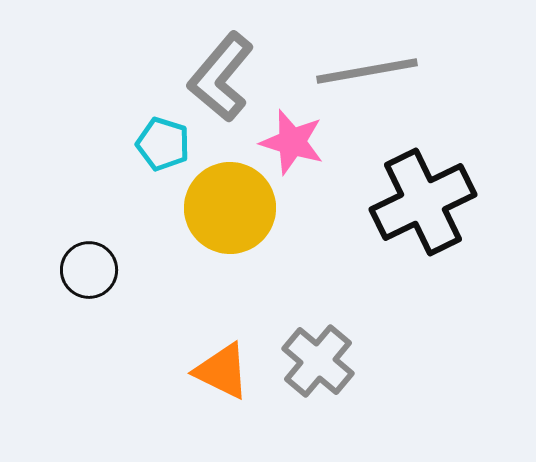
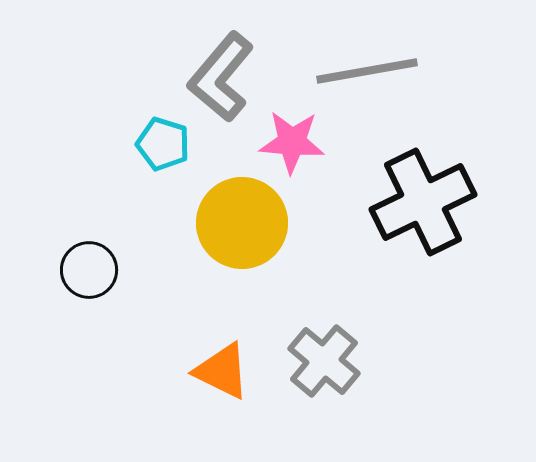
pink star: rotated 12 degrees counterclockwise
yellow circle: moved 12 px right, 15 px down
gray cross: moved 6 px right
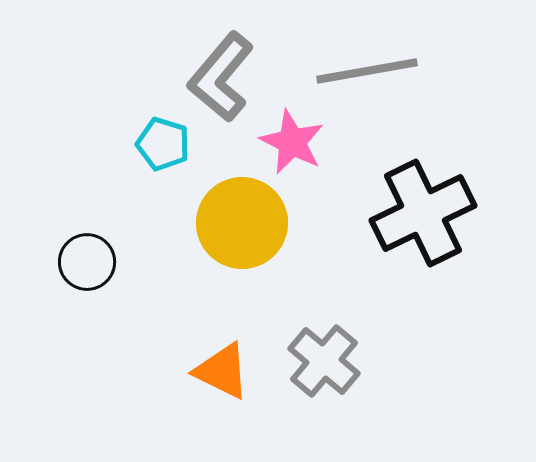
pink star: rotated 22 degrees clockwise
black cross: moved 11 px down
black circle: moved 2 px left, 8 px up
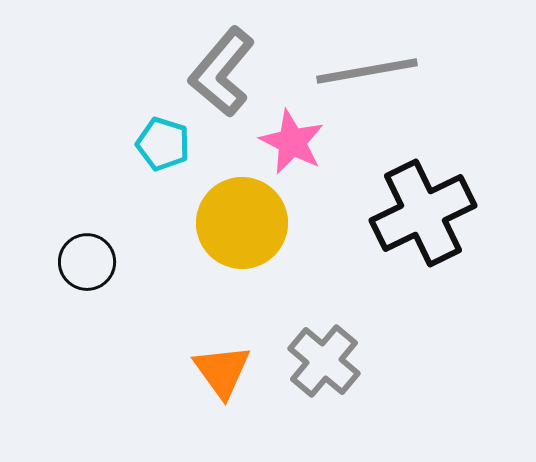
gray L-shape: moved 1 px right, 5 px up
orange triangle: rotated 28 degrees clockwise
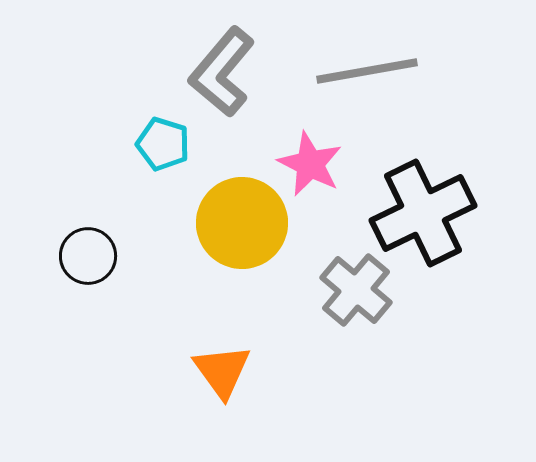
pink star: moved 18 px right, 22 px down
black circle: moved 1 px right, 6 px up
gray cross: moved 32 px right, 71 px up
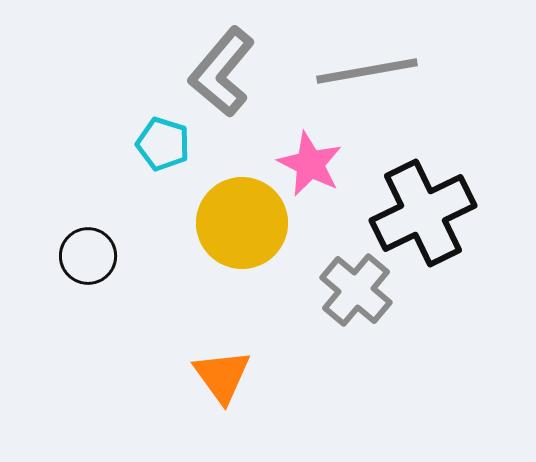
orange triangle: moved 5 px down
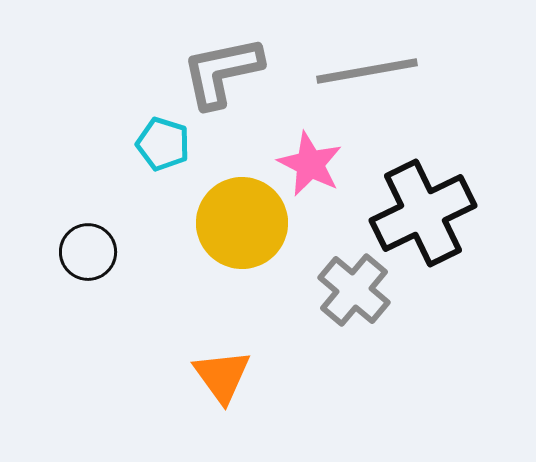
gray L-shape: rotated 38 degrees clockwise
black circle: moved 4 px up
gray cross: moved 2 px left
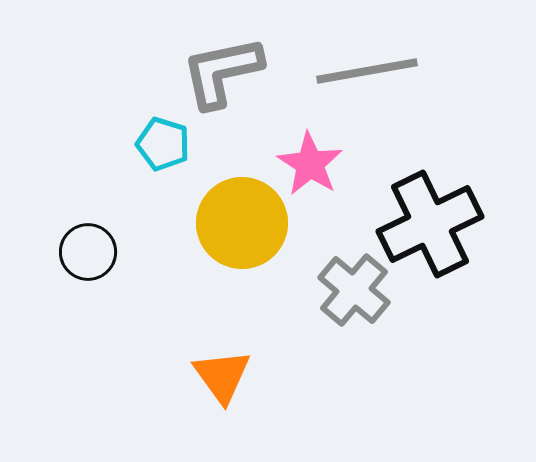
pink star: rotated 6 degrees clockwise
black cross: moved 7 px right, 11 px down
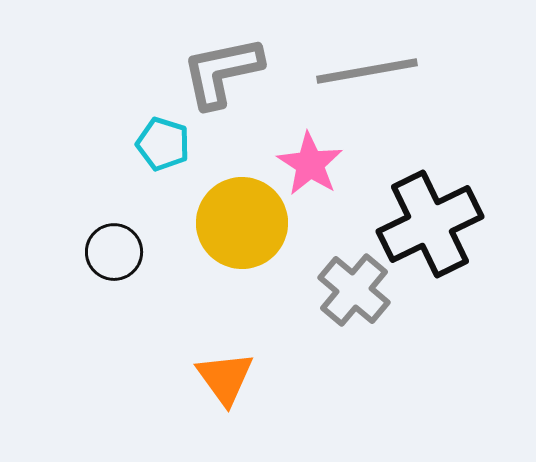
black circle: moved 26 px right
orange triangle: moved 3 px right, 2 px down
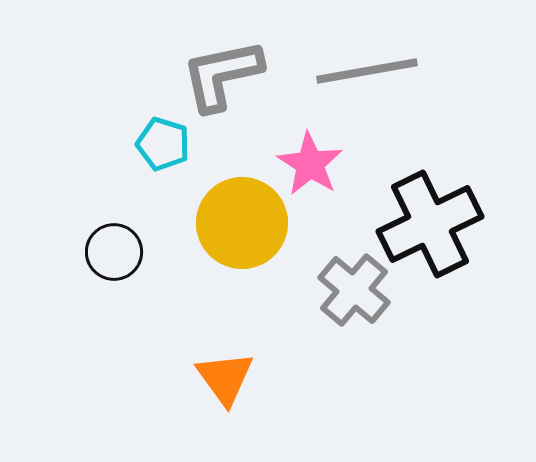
gray L-shape: moved 3 px down
